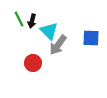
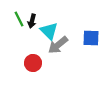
gray arrow: rotated 15 degrees clockwise
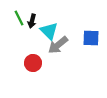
green line: moved 1 px up
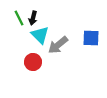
black arrow: moved 1 px right, 3 px up
cyan triangle: moved 9 px left, 4 px down
red circle: moved 1 px up
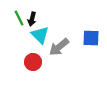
black arrow: moved 1 px left, 1 px down
gray arrow: moved 1 px right, 2 px down
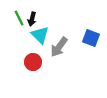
blue square: rotated 18 degrees clockwise
gray arrow: rotated 15 degrees counterclockwise
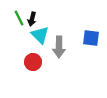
blue square: rotated 12 degrees counterclockwise
gray arrow: rotated 35 degrees counterclockwise
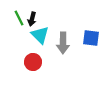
gray arrow: moved 4 px right, 4 px up
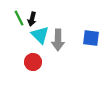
gray arrow: moved 5 px left, 3 px up
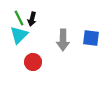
cyan triangle: moved 21 px left; rotated 30 degrees clockwise
gray arrow: moved 5 px right
